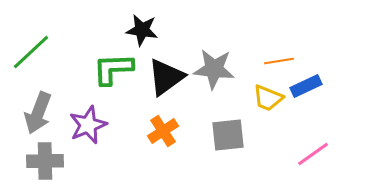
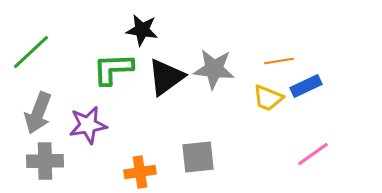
purple star: rotated 12 degrees clockwise
orange cross: moved 23 px left, 41 px down; rotated 24 degrees clockwise
gray square: moved 30 px left, 22 px down
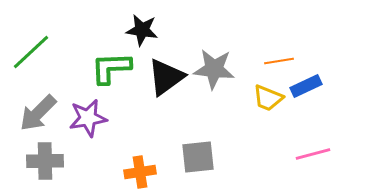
green L-shape: moved 2 px left, 1 px up
gray arrow: rotated 24 degrees clockwise
purple star: moved 7 px up
pink line: rotated 20 degrees clockwise
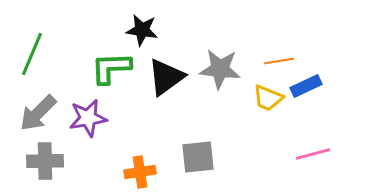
green line: moved 1 px right, 2 px down; rotated 24 degrees counterclockwise
gray star: moved 6 px right
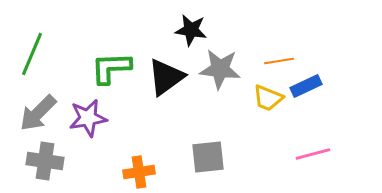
black star: moved 49 px right
gray square: moved 10 px right
gray cross: rotated 9 degrees clockwise
orange cross: moved 1 px left
